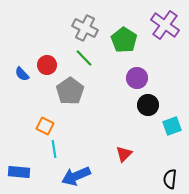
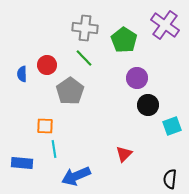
gray cross: rotated 20 degrees counterclockwise
blue semicircle: rotated 42 degrees clockwise
orange square: rotated 24 degrees counterclockwise
blue rectangle: moved 3 px right, 9 px up
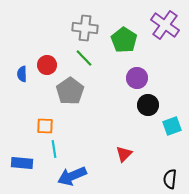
blue arrow: moved 4 px left
